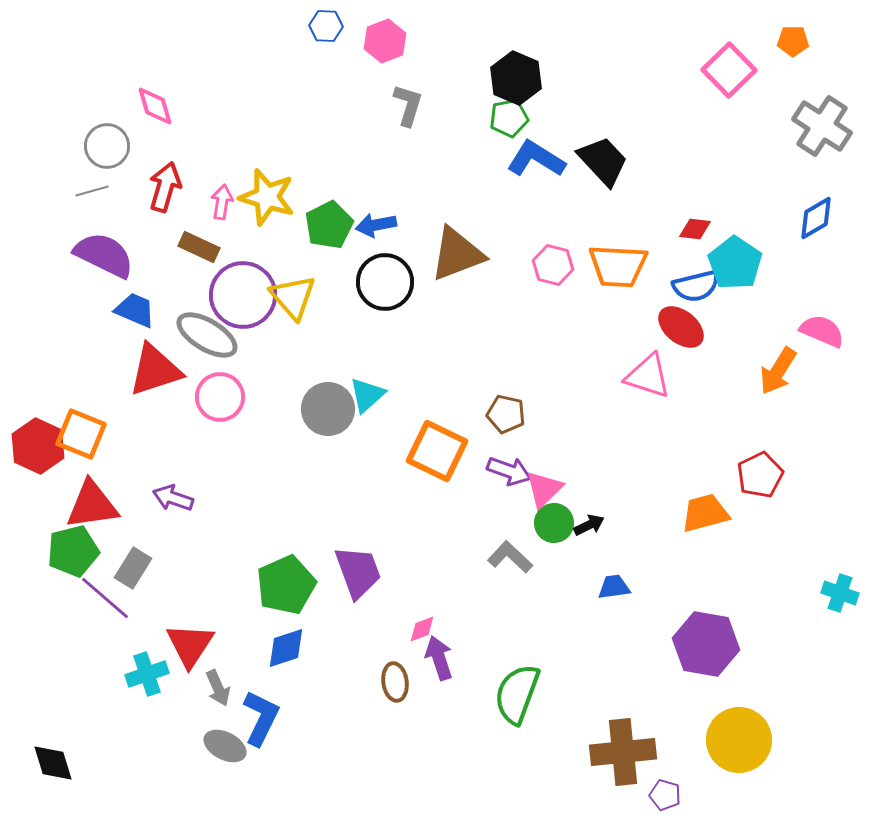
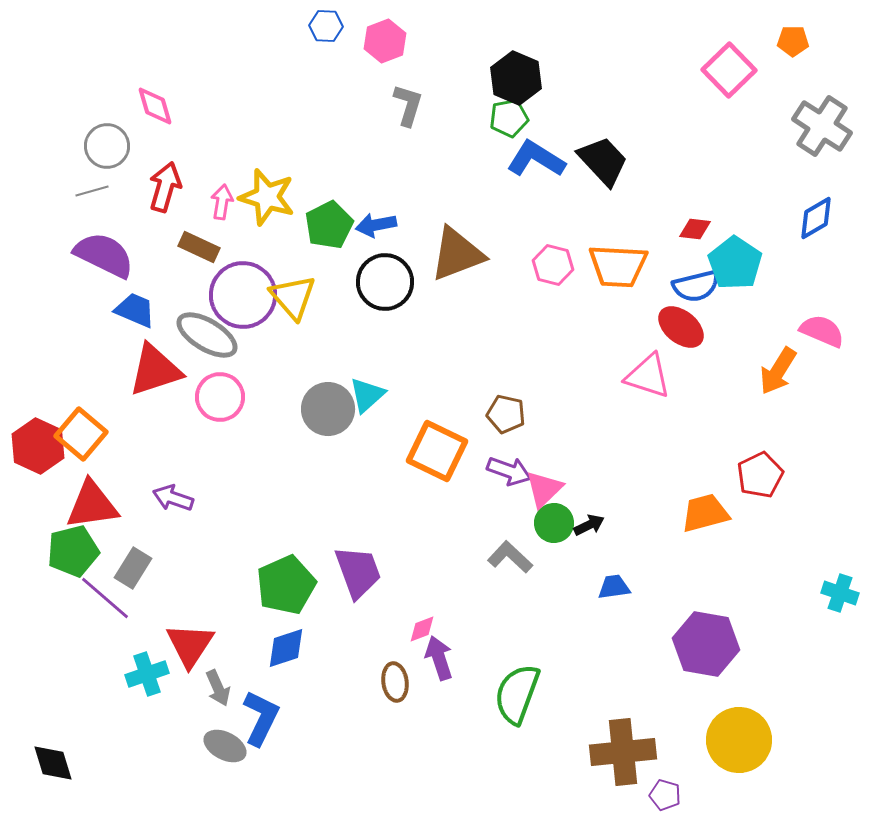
orange square at (81, 434): rotated 18 degrees clockwise
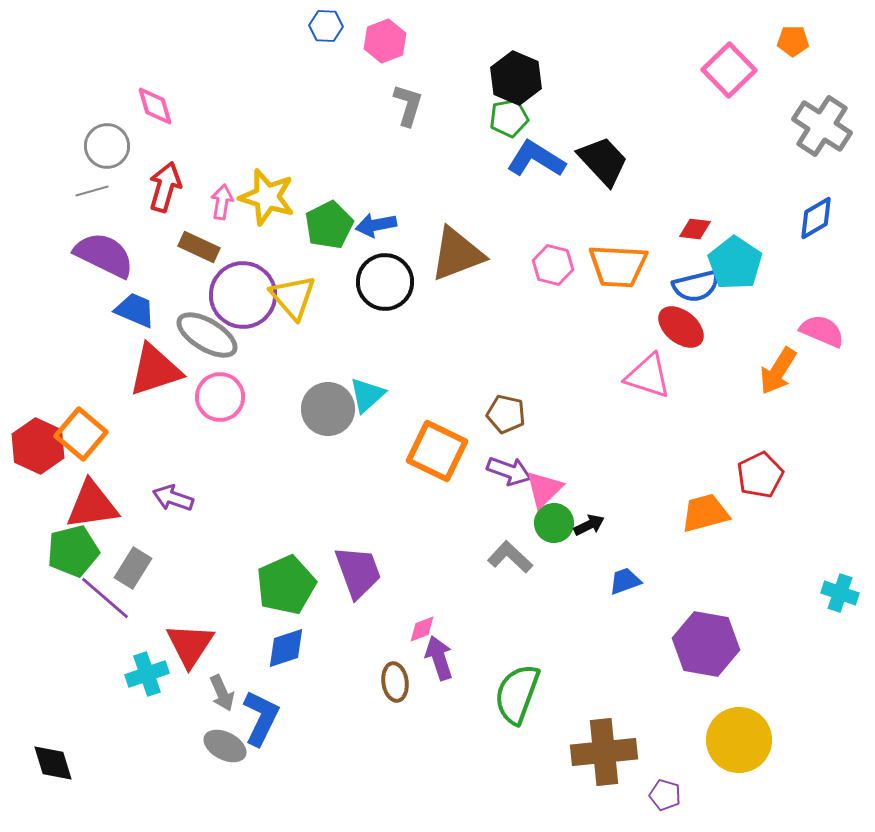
blue trapezoid at (614, 587): moved 11 px right, 6 px up; rotated 12 degrees counterclockwise
gray arrow at (218, 688): moved 4 px right, 5 px down
brown cross at (623, 752): moved 19 px left
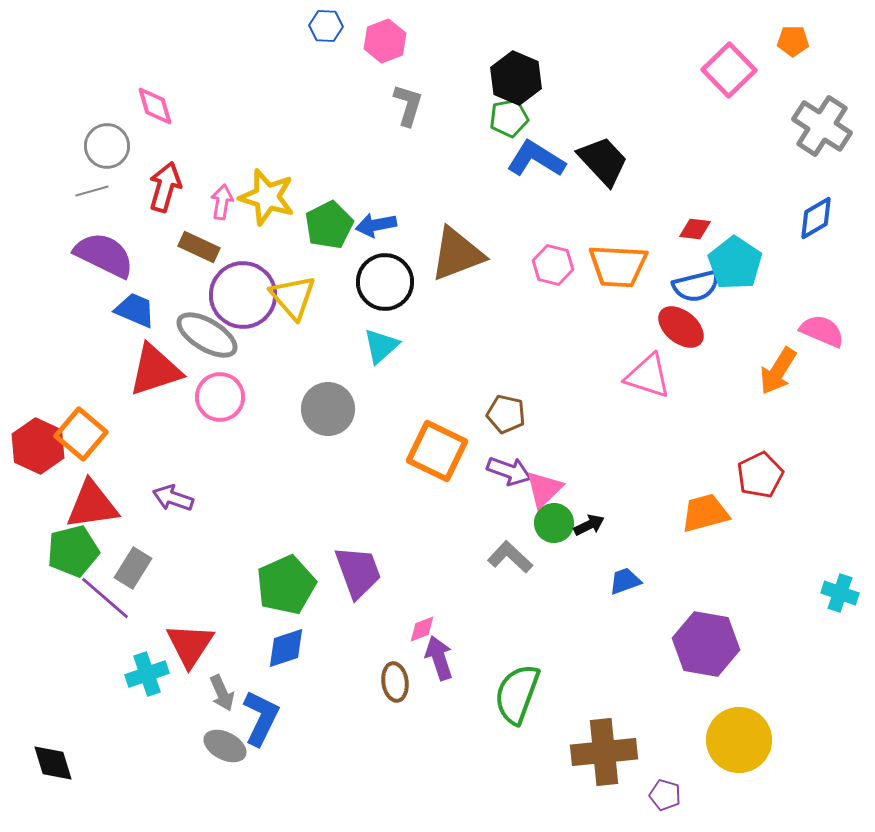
cyan triangle at (367, 395): moved 14 px right, 49 px up
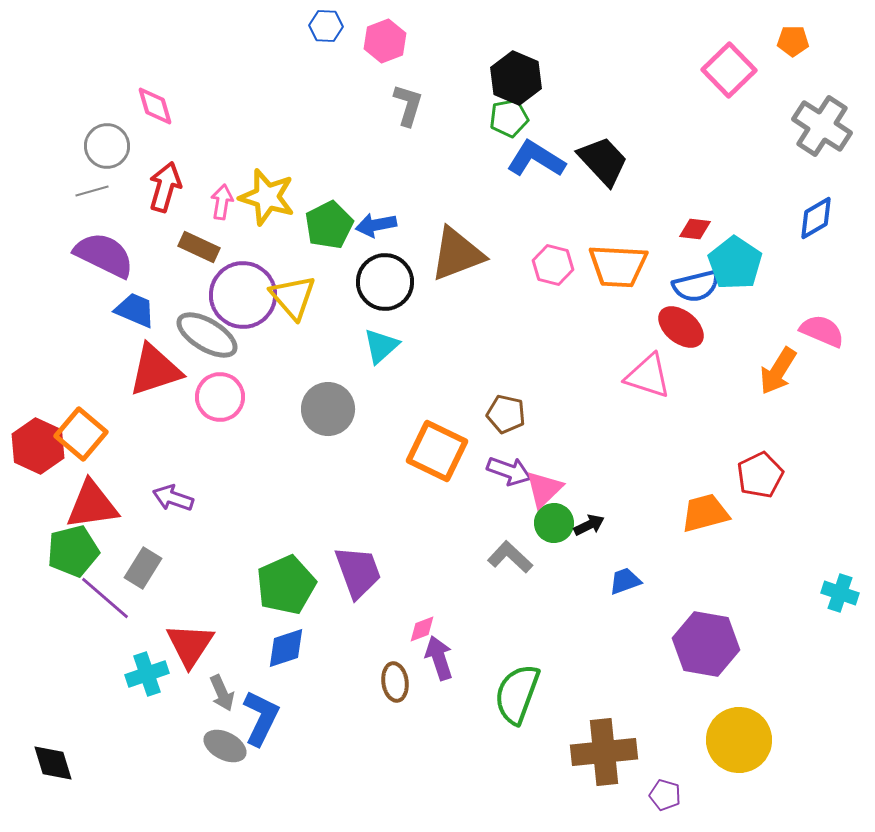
gray rectangle at (133, 568): moved 10 px right
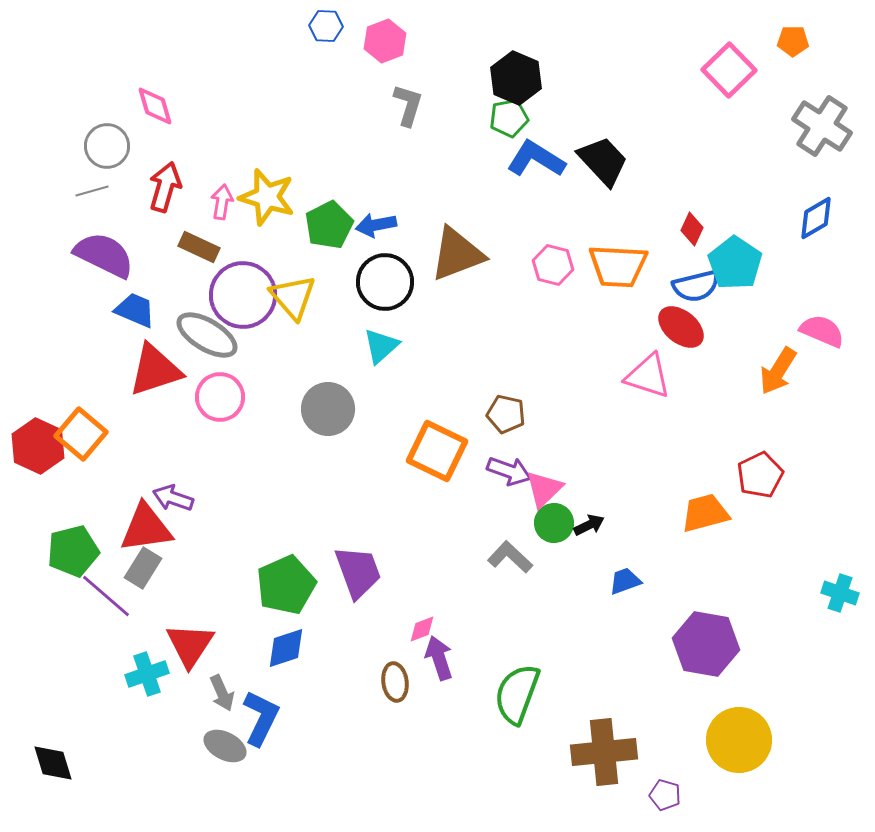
red diamond at (695, 229): moved 3 px left; rotated 72 degrees counterclockwise
red triangle at (92, 505): moved 54 px right, 23 px down
purple line at (105, 598): moved 1 px right, 2 px up
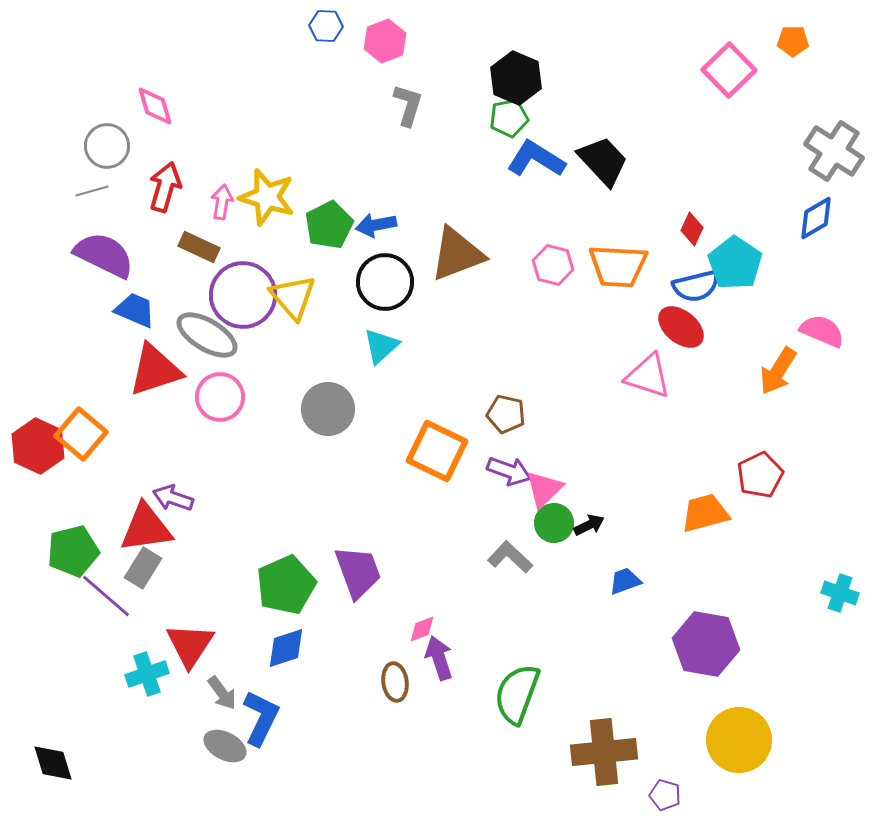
gray cross at (822, 126): moved 12 px right, 25 px down
gray arrow at (222, 693): rotated 12 degrees counterclockwise
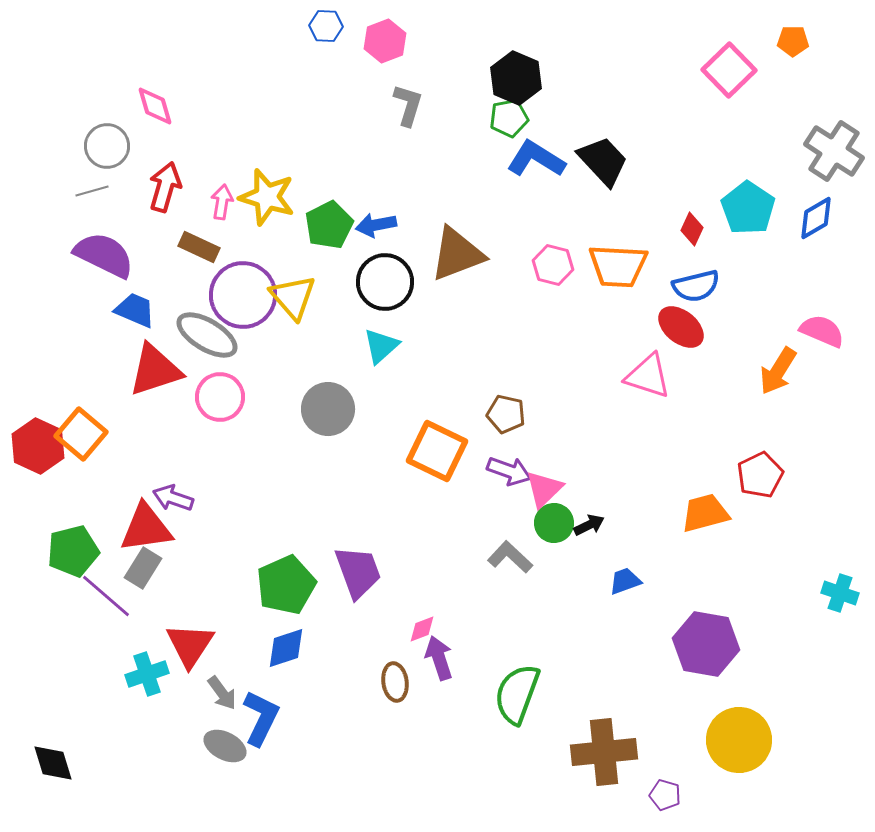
cyan pentagon at (735, 263): moved 13 px right, 55 px up
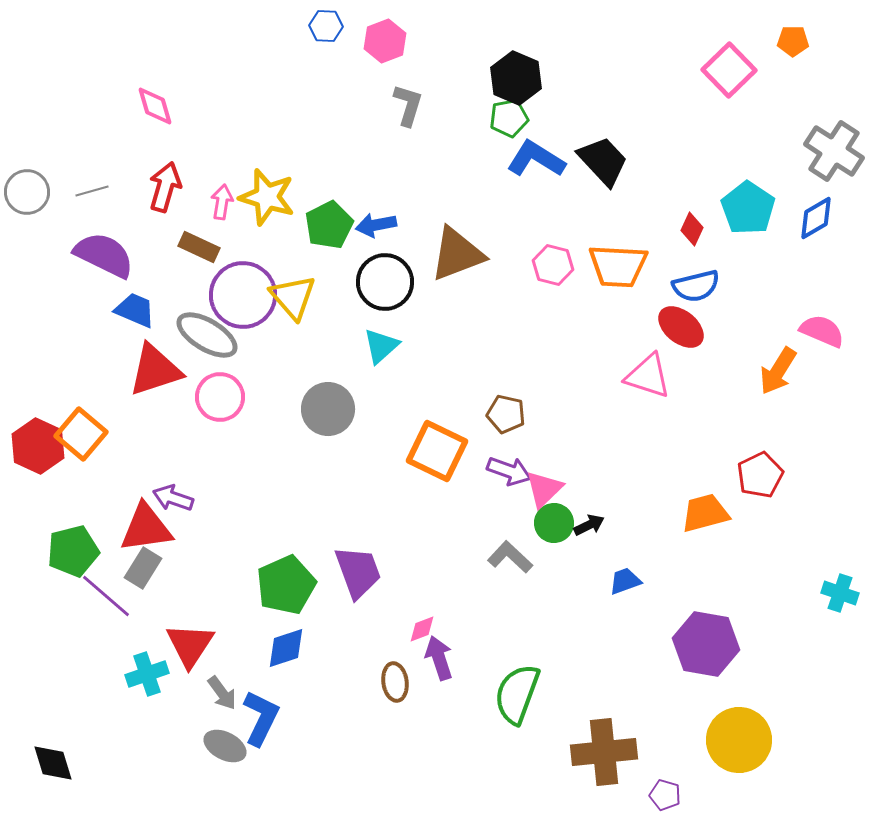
gray circle at (107, 146): moved 80 px left, 46 px down
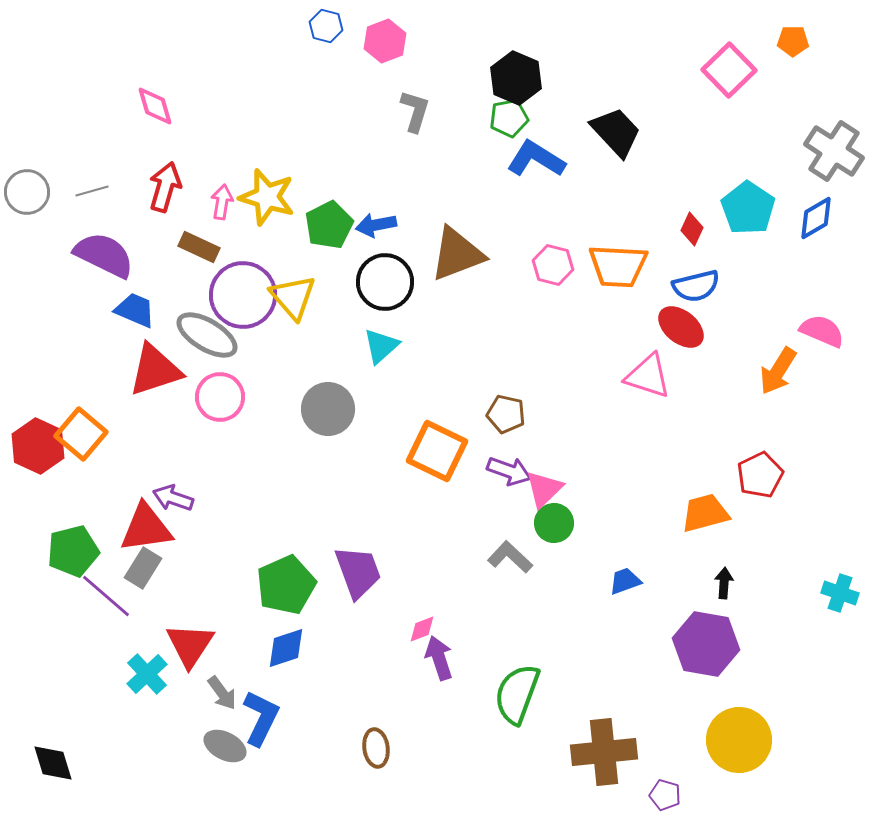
blue hexagon at (326, 26): rotated 12 degrees clockwise
gray L-shape at (408, 105): moved 7 px right, 6 px down
black trapezoid at (603, 161): moved 13 px right, 29 px up
black arrow at (589, 525): moved 135 px right, 58 px down; rotated 60 degrees counterclockwise
cyan cross at (147, 674): rotated 24 degrees counterclockwise
brown ellipse at (395, 682): moved 19 px left, 66 px down
